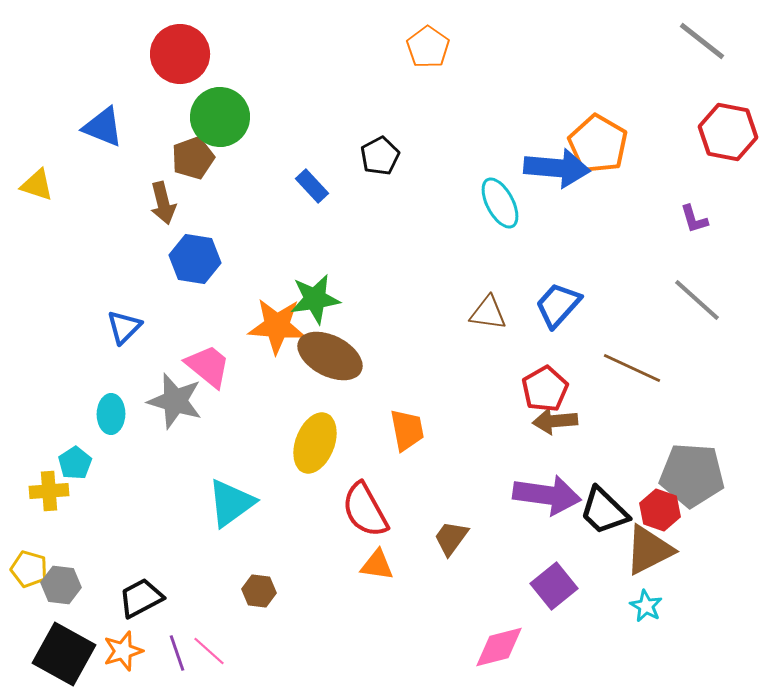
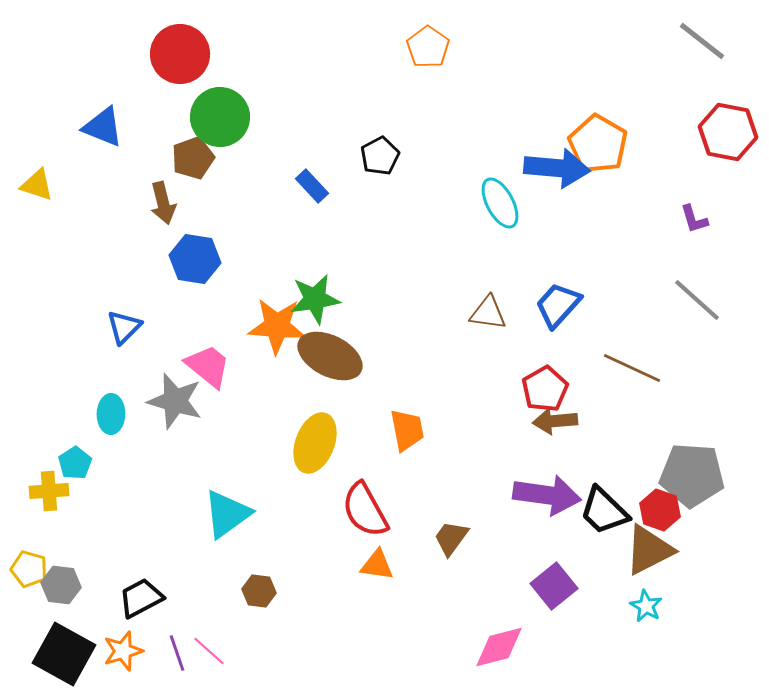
cyan triangle at (231, 503): moved 4 px left, 11 px down
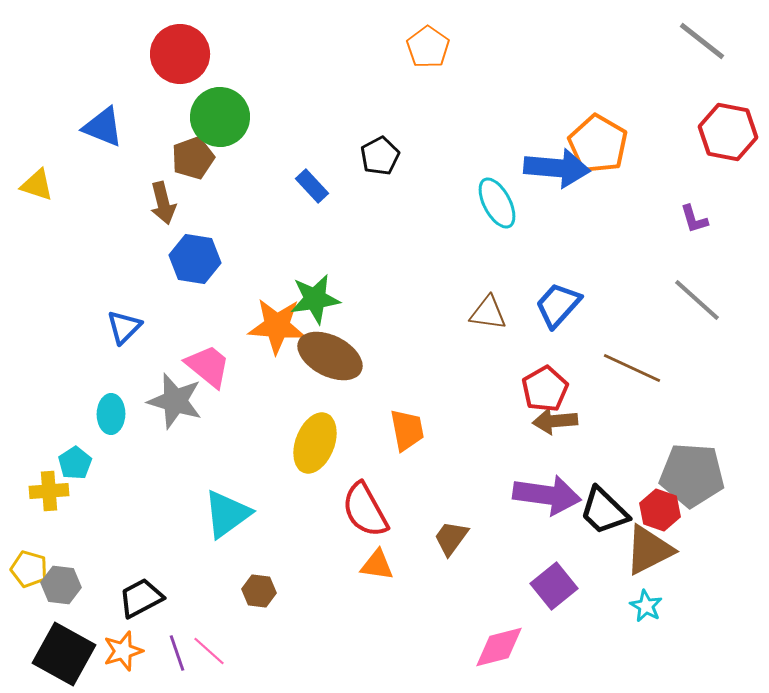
cyan ellipse at (500, 203): moved 3 px left
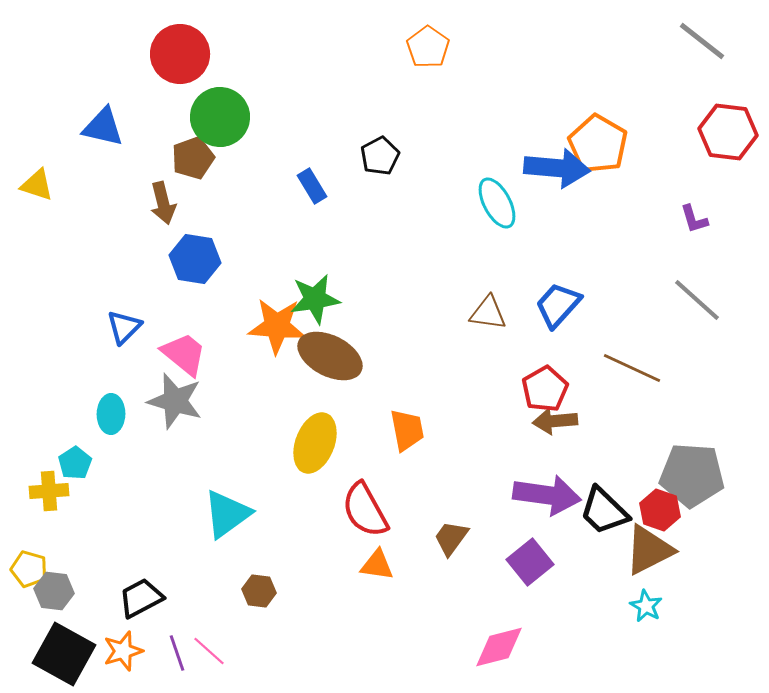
blue triangle at (103, 127): rotated 9 degrees counterclockwise
red hexagon at (728, 132): rotated 4 degrees counterclockwise
blue rectangle at (312, 186): rotated 12 degrees clockwise
pink trapezoid at (208, 366): moved 24 px left, 12 px up
gray hexagon at (61, 585): moved 7 px left, 6 px down
purple square at (554, 586): moved 24 px left, 24 px up
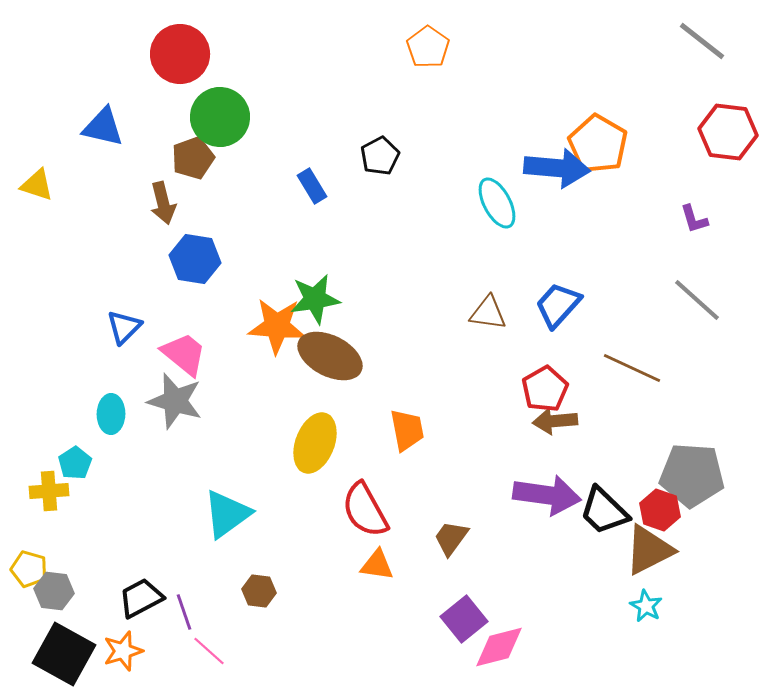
purple square at (530, 562): moved 66 px left, 57 px down
purple line at (177, 653): moved 7 px right, 41 px up
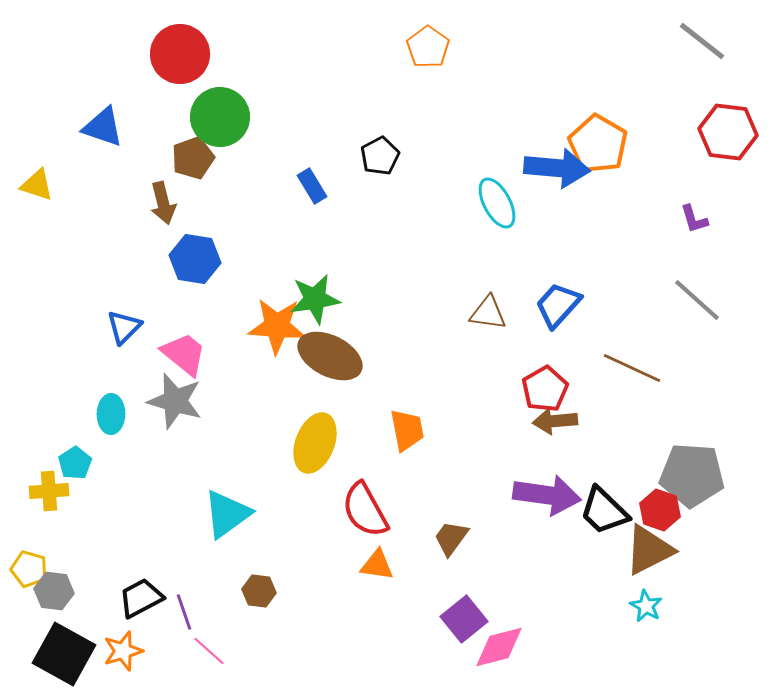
blue triangle at (103, 127): rotated 6 degrees clockwise
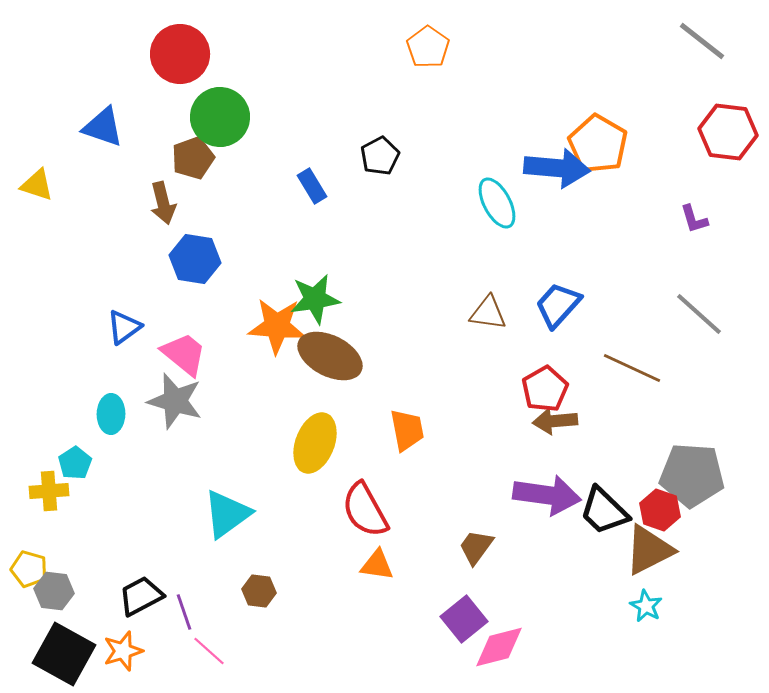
gray line at (697, 300): moved 2 px right, 14 px down
blue triangle at (124, 327): rotated 9 degrees clockwise
brown trapezoid at (451, 538): moved 25 px right, 9 px down
black trapezoid at (141, 598): moved 2 px up
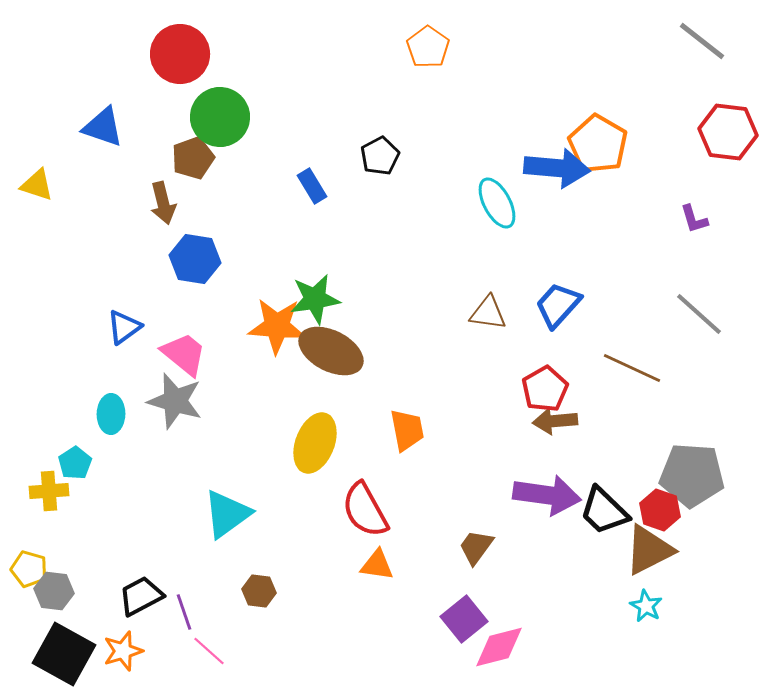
brown ellipse at (330, 356): moved 1 px right, 5 px up
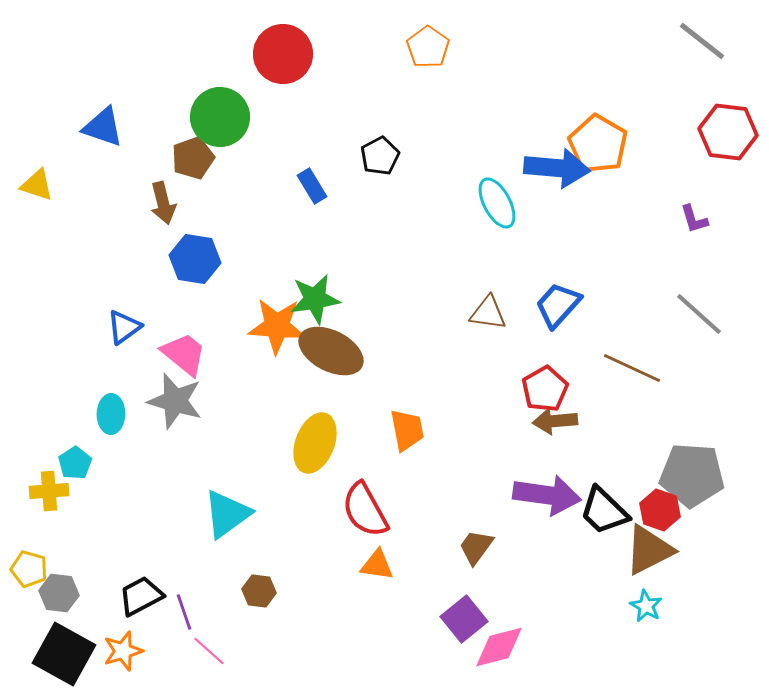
red circle at (180, 54): moved 103 px right
gray hexagon at (54, 591): moved 5 px right, 2 px down
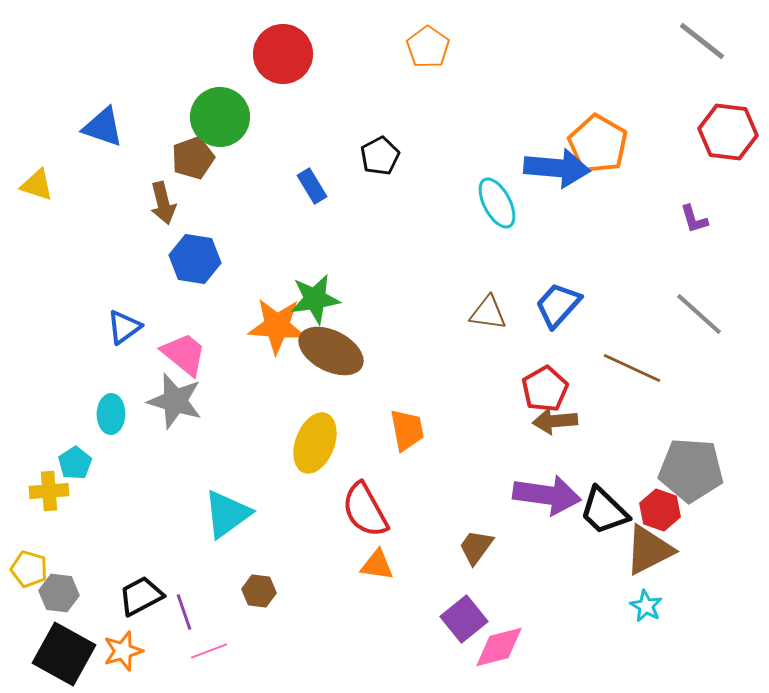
gray pentagon at (692, 475): moved 1 px left, 5 px up
pink line at (209, 651): rotated 63 degrees counterclockwise
